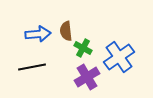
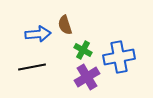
brown semicircle: moved 1 px left, 6 px up; rotated 12 degrees counterclockwise
green cross: moved 2 px down
blue cross: rotated 24 degrees clockwise
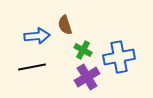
blue arrow: moved 1 px left, 2 px down
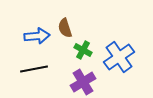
brown semicircle: moved 3 px down
blue cross: rotated 24 degrees counterclockwise
black line: moved 2 px right, 2 px down
purple cross: moved 4 px left, 5 px down
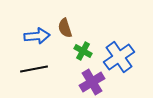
green cross: moved 1 px down
purple cross: moved 9 px right
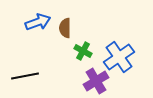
brown semicircle: rotated 18 degrees clockwise
blue arrow: moved 1 px right, 14 px up; rotated 15 degrees counterclockwise
black line: moved 9 px left, 7 px down
purple cross: moved 4 px right, 1 px up
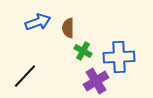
brown semicircle: moved 3 px right
blue cross: rotated 32 degrees clockwise
black line: rotated 36 degrees counterclockwise
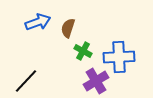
brown semicircle: rotated 18 degrees clockwise
black line: moved 1 px right, 5 px down
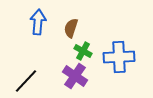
blue arrow: rotated 65 degrees counterclockwise
brown semicircle: moved 3 px right
purple cross: moved 21 px left, 5 px up; rotated 25 degrees counterclockwise
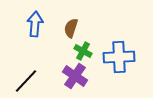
blue arrow: moved 3 px left, 2 px down
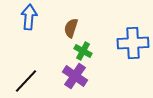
blue arrow: moved 6 px left, 7 px up
blue cross: moved 14 px right, 14 px up
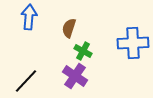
brown semicircle: moved 2 px left
